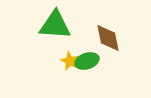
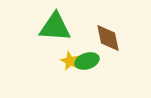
green triangle: moved 2 px down
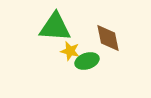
yellow star: moved 10 px up; rotated 12 degrees counterclockwise
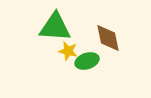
yellow star: moved 2 px left
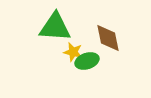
yellow star: moved 5 px right, 1 px down
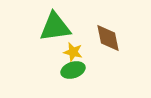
green triangle: rotated 12 degrees counterclockwise
green ellipse: moved 14 px left, 9 px down
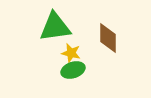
brown diamond: rotated 12 degrees clockwise
yellow star: moved 2 px left, 1 px down
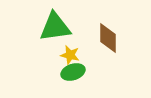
yellow star: moved 1 px left, 2 px down
green ellipse: moved 2 px down
